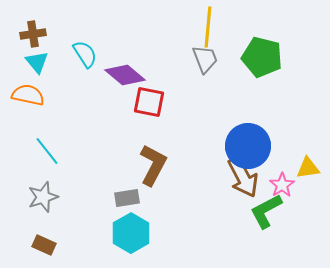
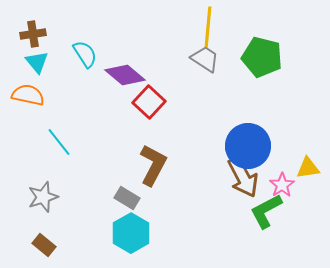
gray trapezoid: rotated 36 degrees counterclockwise
red square: rotated 32 degrees clockwise
cyan line: moved 12 px right, 9 px up
gray rectangle: rotated 40 degrees clockwise
brown rectangle: rotated 15 degrees clockwise
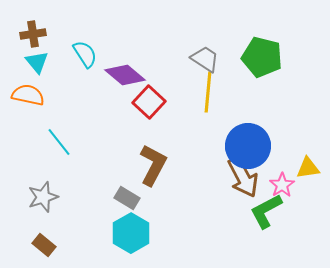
yellow line: moved 65 px down
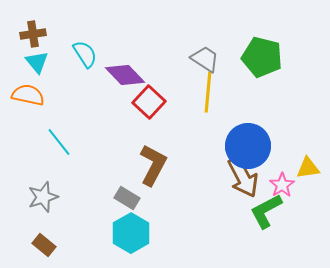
purple diamond: rotated 6 degrees clockwise
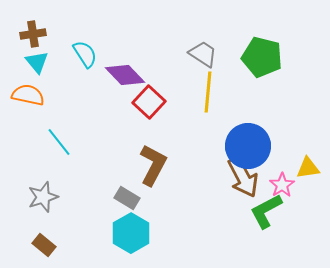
gray trapezoid: moved 2 px left, 5 px up
